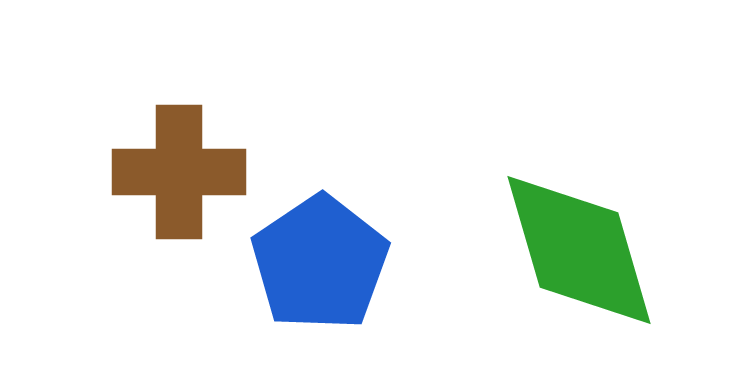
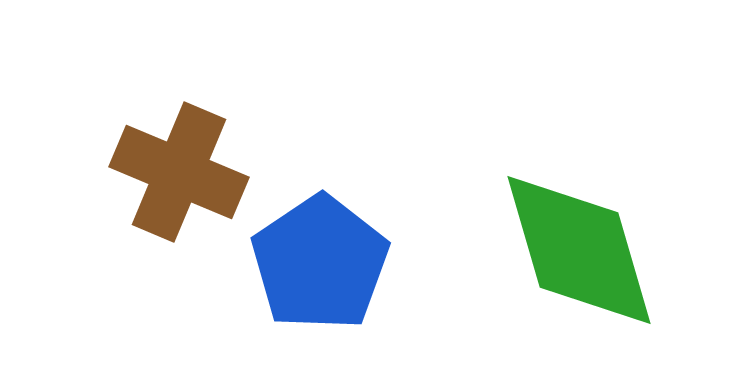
brown cross: rotated 23 degrees clockwise
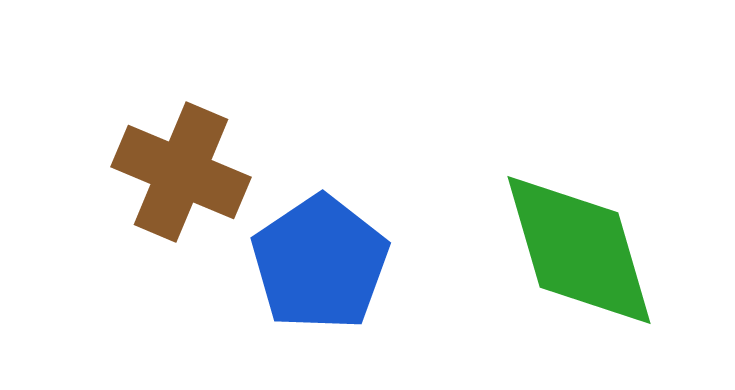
brown cross: moved 2 px right
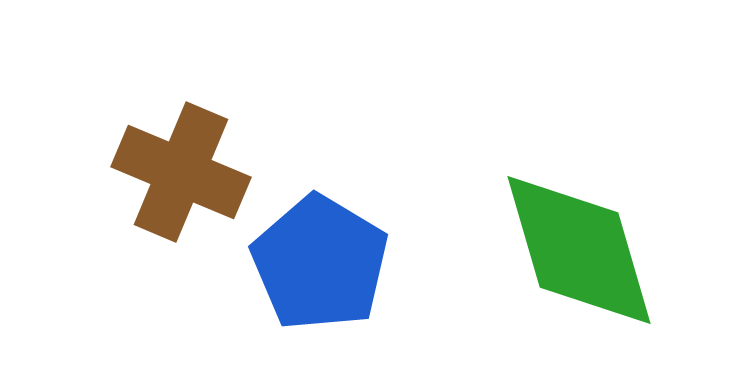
blue pentagon: rotated 7 degrees counterclockwise
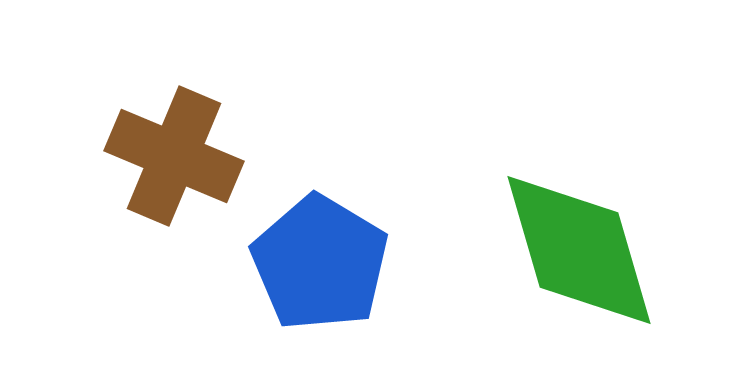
brown cross: moved 7 px left, 16 px up
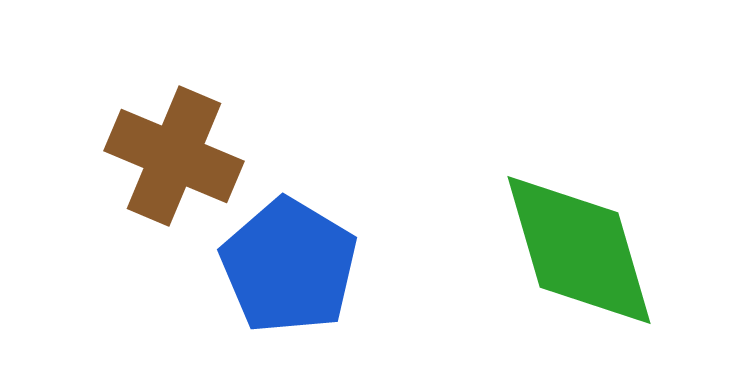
blue pentagon: moved 31 px left, 3 px down
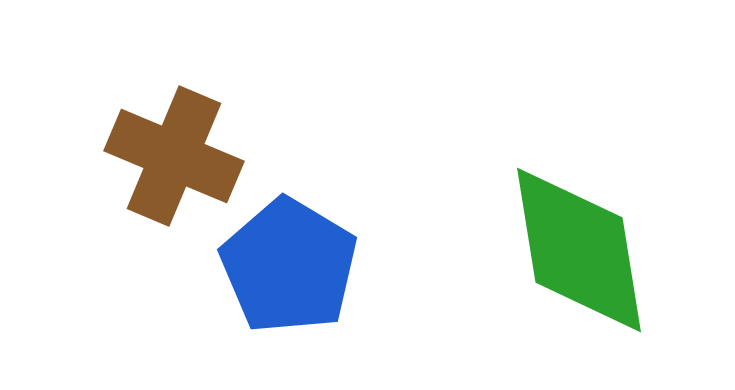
green diamond: rotated 7 degrees clockwise
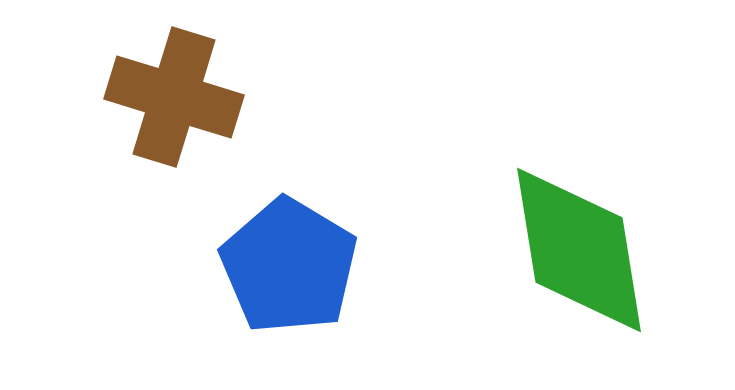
brown cross: moved 59 px up; rotated 6 degrees counterclockwise
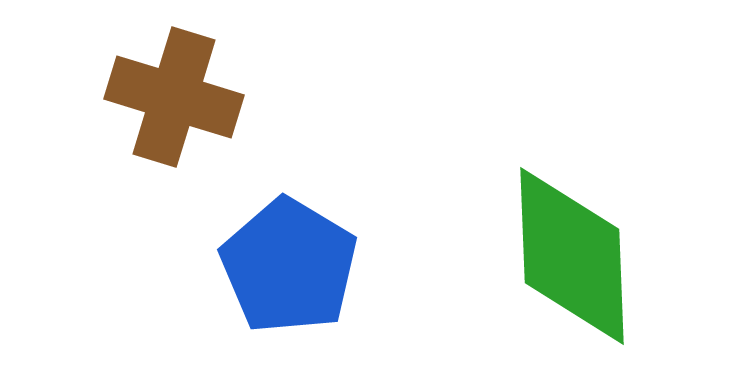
green diamond: moved 7 px left, 6 px down; rotated 7 degrees clockwise
